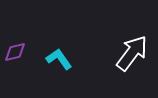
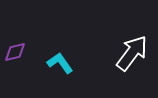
cyan L-shape: moved 1 px right, 4 px down
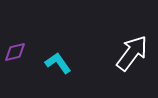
cyan L-shape: moved 2 px left
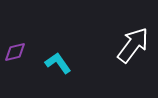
white arrow: moved 1 px right, 8 px up
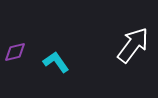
cyan L-shape: moved 2 px left, 1 px up
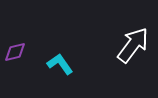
cyan L-shape: moved 4 px right, 2 px down
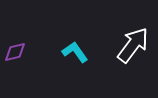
cyan L-shape: moved 15 px right, 12 px up
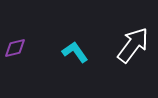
purple diamond: moved 4 px up
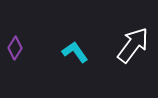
purple diamond: rotated 45 degrees counterclockwise
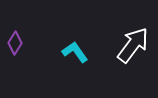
purple diamond: moved 5 px up
